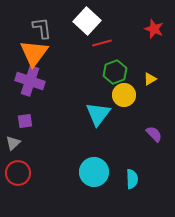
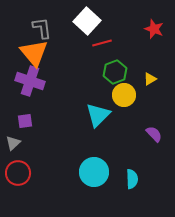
orange triangle: rotated 16 degrees counterclockwise
cyan triangle: moved 1 px down; rotated 8 degrees clockwise
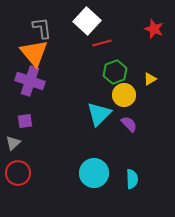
cyan triangle: moved 1 px right, 1 px up
purple semicircle: moved 25 px left, 10 px up
cyan circle: moved 1 px down
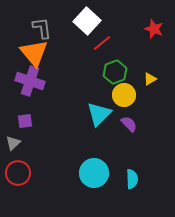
red line: rotated 24 degrees counterclockwise
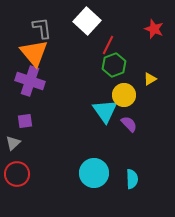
red line: moved 6 px right, 2 px down; rotated 24 degrees counterclockwise
green hexagon: moved 1 px left, 7 px up
cyan triangle: moved 6 px right, 3 px up; rotated 20 degrees counterclockwise
red circle: moved 1 px left, 1 px down
